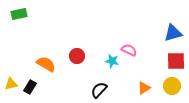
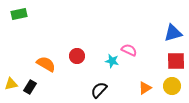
orange triangle: moved 1 px right
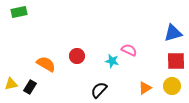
green rectangle: moved 2 px up
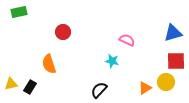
pink semicircle: moved 2 px left, 10 px up
red circle: moved 14 px left, 24 px up
orange semicircle: moved 3 px right; rotated 138 degrees counterclockwise
yellow circle: moved 6 px left, 4 px up
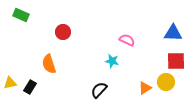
green rectangle: moved 2 px right, 3 px down; rotated 35 degrees clockwise
blue triangle: rotated 18 degrees clockwise
yellow triangle: moved 1 px left, 1 px up
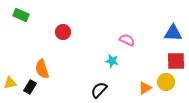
orange semicircle: moved 7 px left, 5 px down
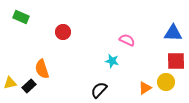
green rectangle: moved 2 px down
black rectangle: moved 1 px left, 1 px up; rotated 16 degrees clockwise
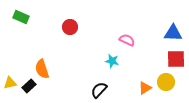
red circle: moved 7 px right, 5 px up
red square: moved 2 px up
